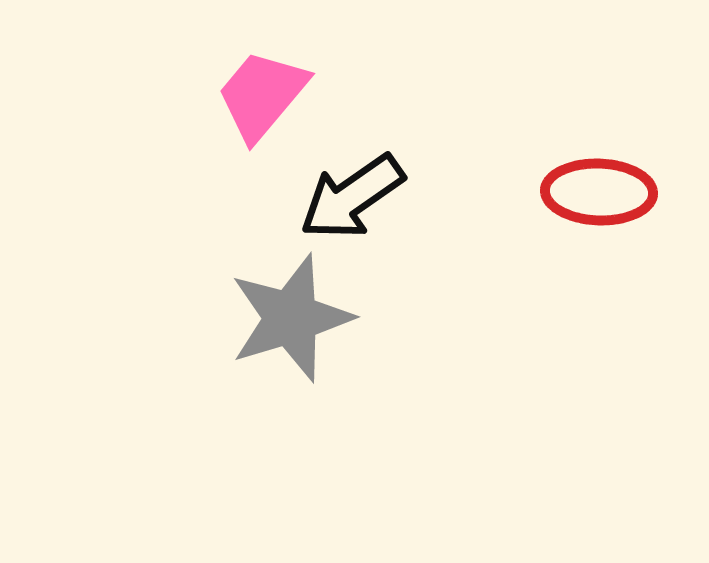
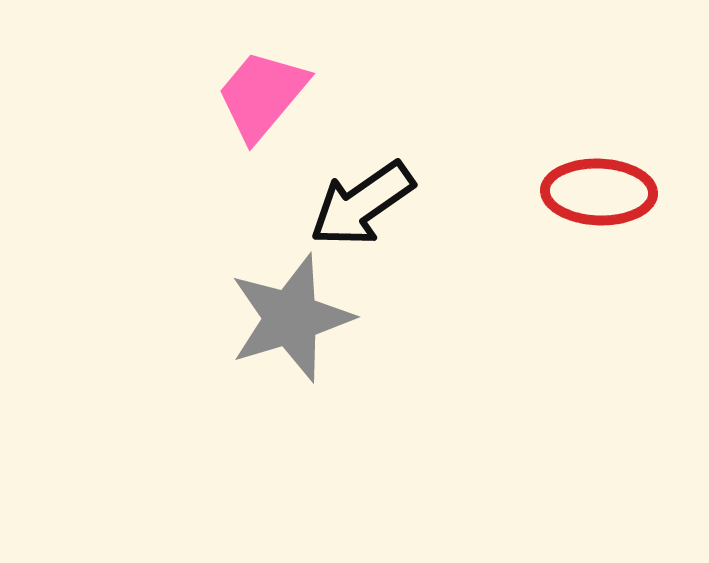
black arrow: moved 10 px right, 7 px down
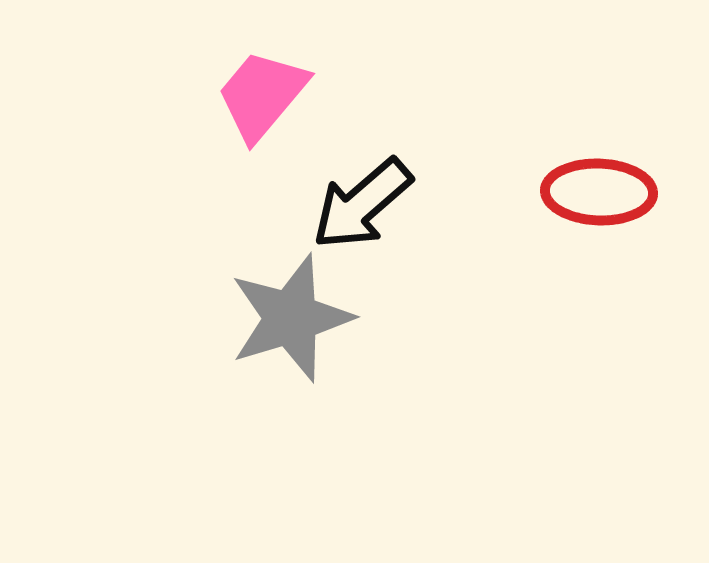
black arrow: rotated 6 degrees counterclockwise
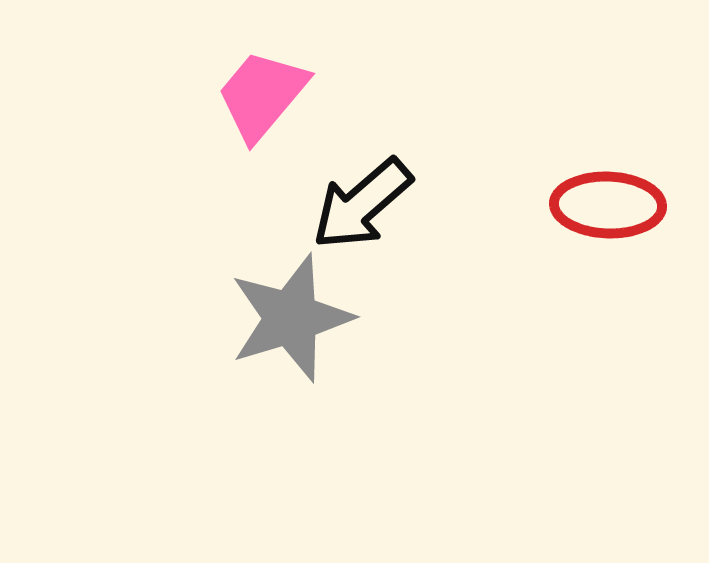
red ellipse: moved 9 px right, 13 px down
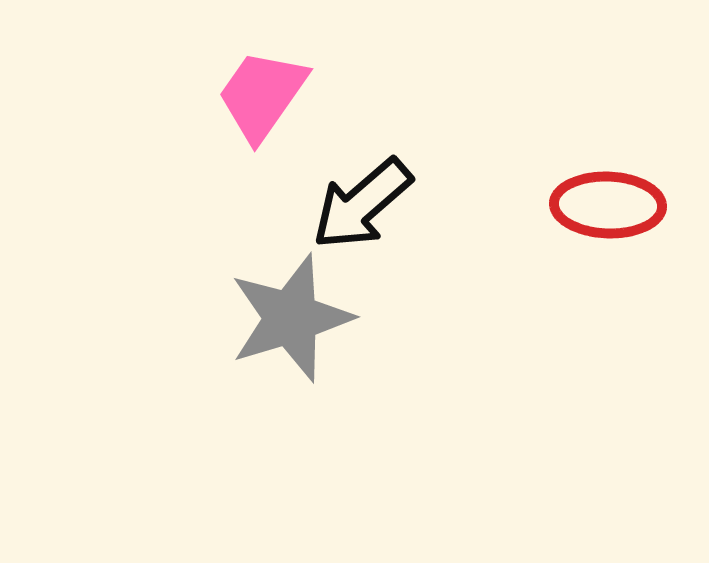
pink trapezoid: rotated 5 degrees counterclockwise
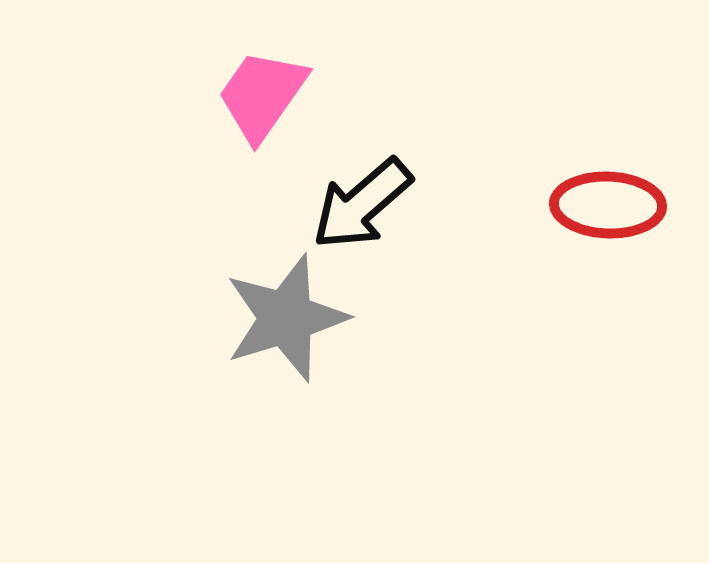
gray star: moved 5 px left
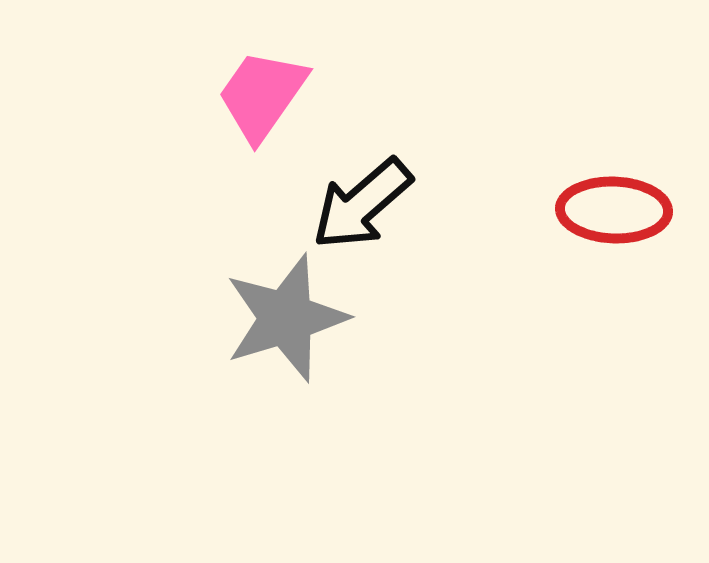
red ellipse: moved 6 px right, 5 px down
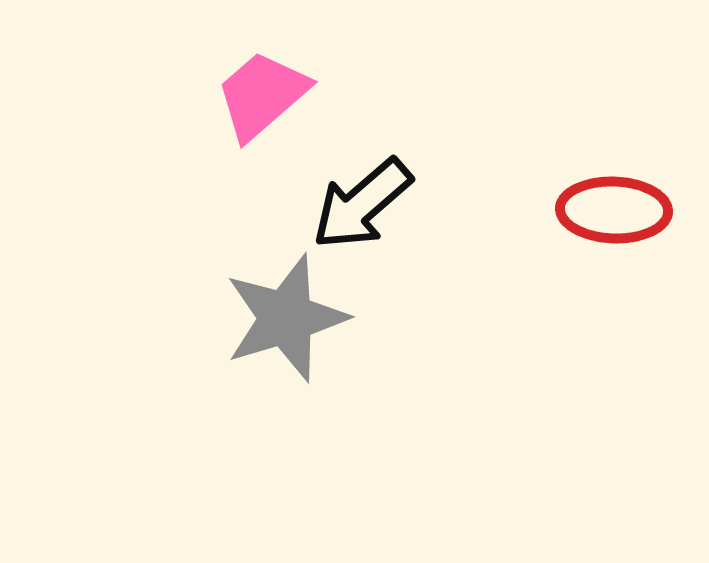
pink trapezoid: rotated 14 degrees clockwise
